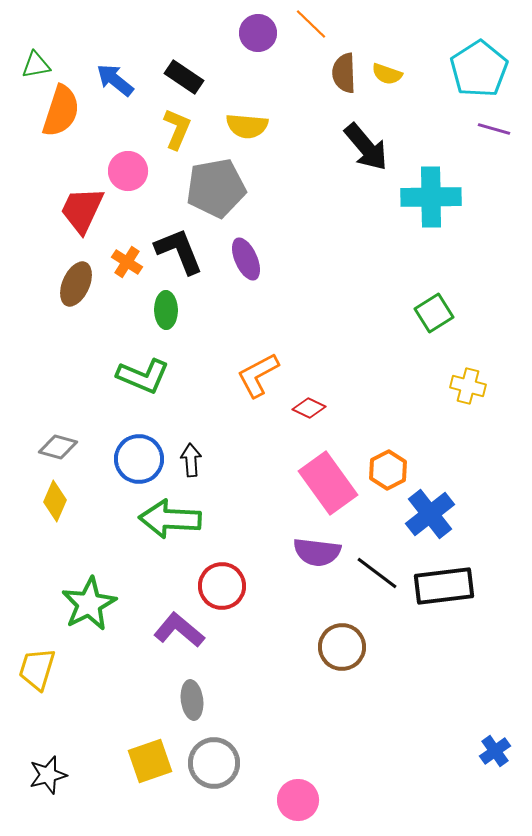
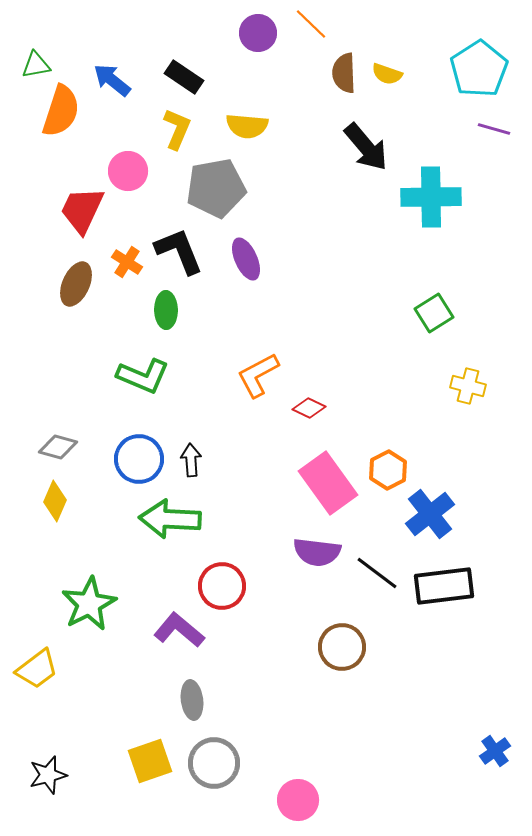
blue arrow at (115, 80): moved 3 px left
yellow trapezoid at (37, 669): rotated 144 degrees counterclockwise
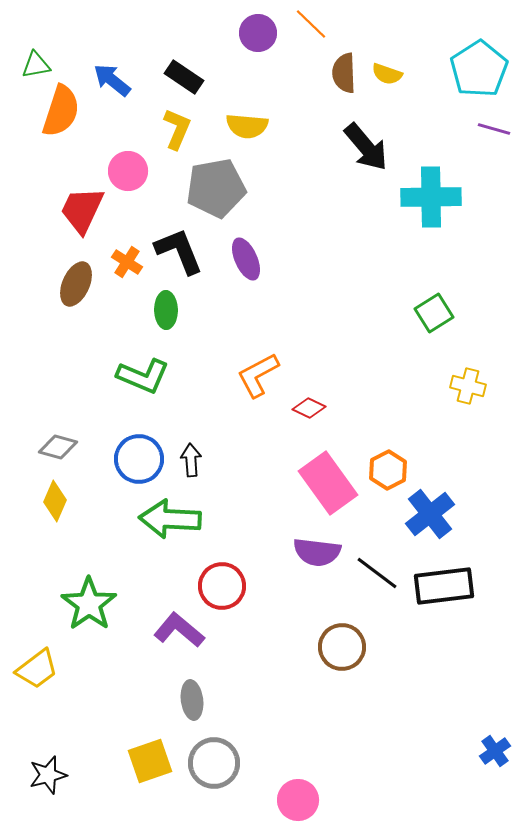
green star at (89, 604): rotated 8 degrees counterclockwise
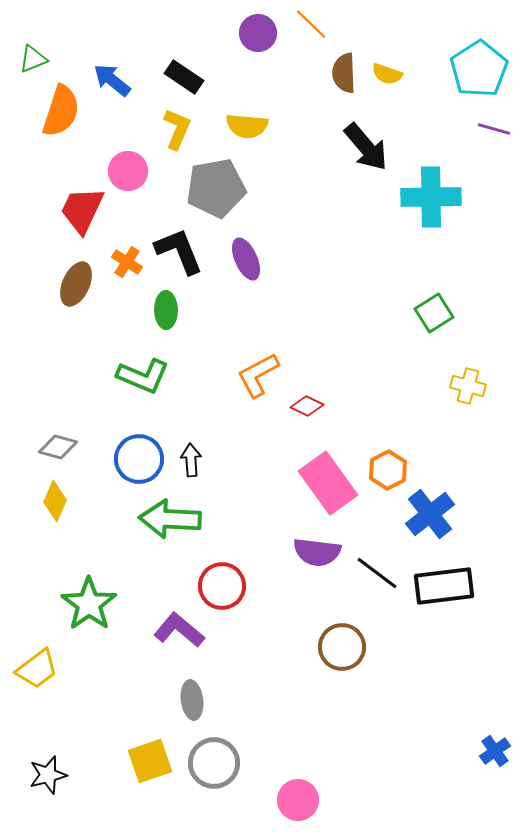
green triangle at (36, 65): moved 3 px left, 6 px up; rotated 12 degrees counterclockwise
red diamond at (309, 408): moved 2 px left, 2 px up
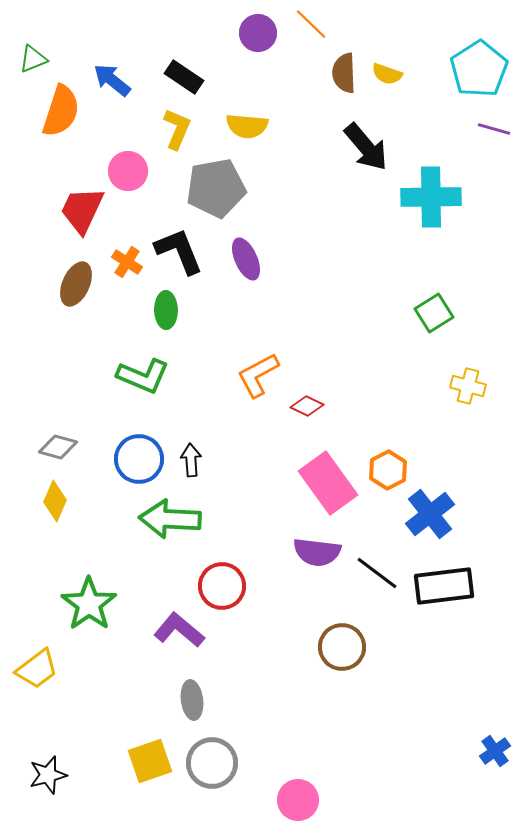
gray circle at (214, 763): moved 2 px left
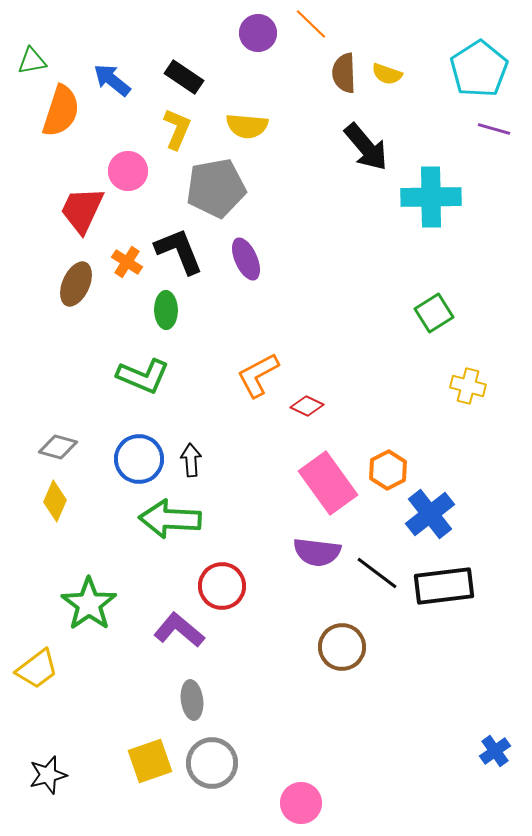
green triangle at (33, 59): moved 1 px left, 2 px down; rotated 12 degrees clockwise
pink circle at (298, 800): moved 3 px right, 3 px down
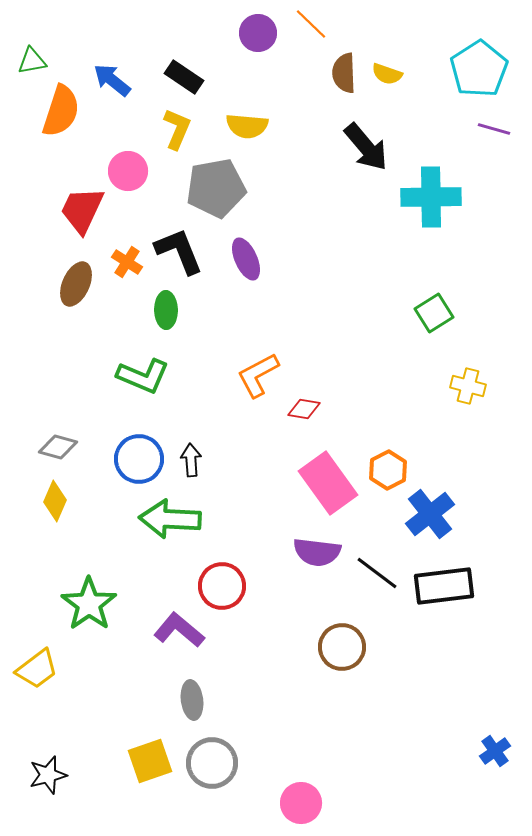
red diamond at (307, 406): moved 3 px left, 3 px down; rotated 16 degrees counterclockwise
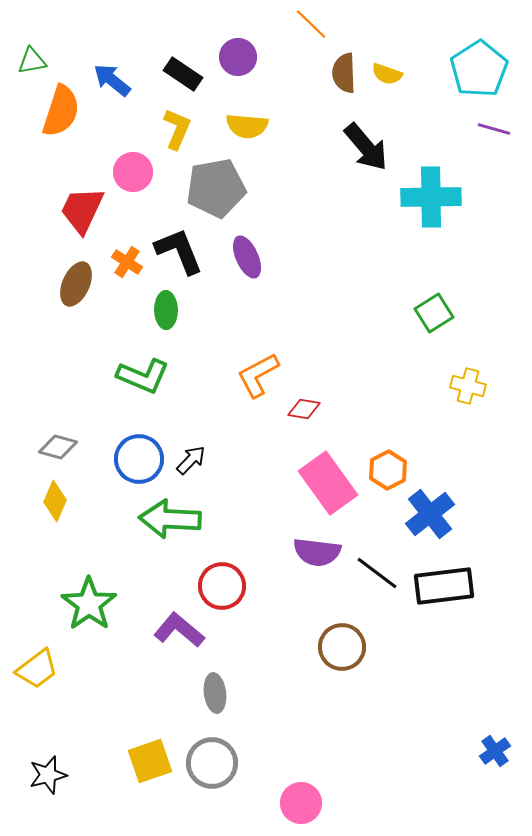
purple circle at (258, 33): moved 20 px left, 24 px down
black rectangle at (184, 77): moved 1 px left, 3 px up
pink circle at (128, 171): moved 5 px right, 1 px down
purple ellipse at (246, 259): moved 1 px right, 2 px up
black arrow at (191, 460): rotated 48 degrees clockwise
gray ellipse at (192, 700): moved 23 px right, 7 px up
